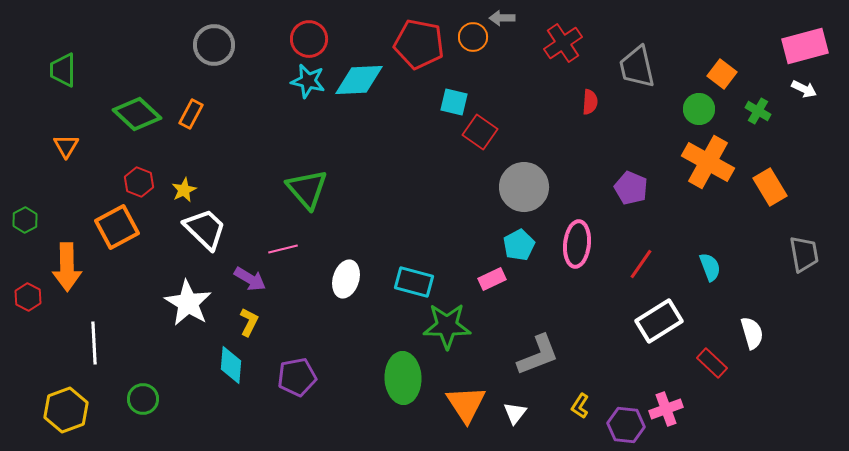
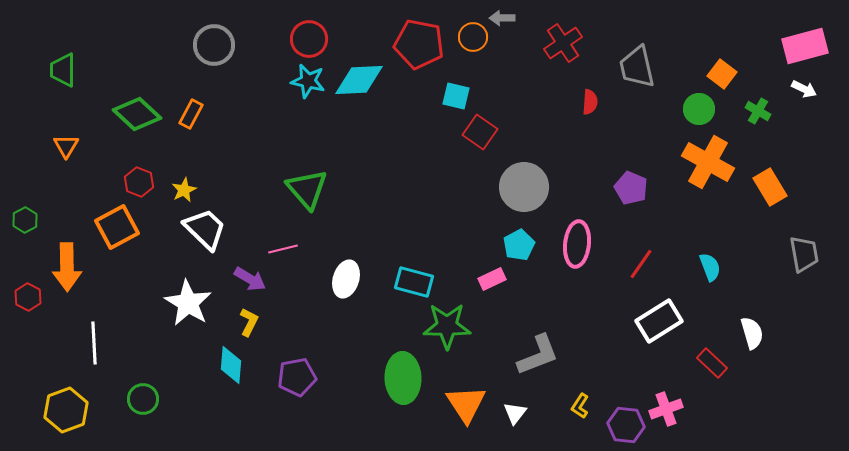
cyan square at (454, 102): moved 2 px right, 6 px up
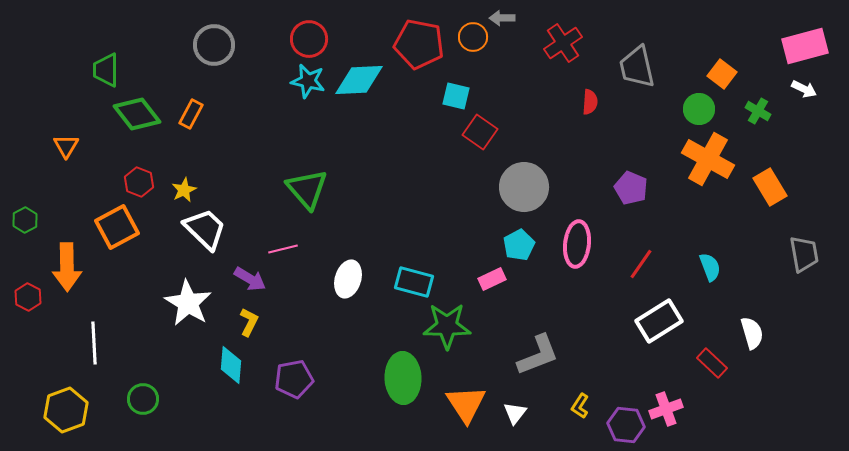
green trapezoid at (63, 70): moved 43 px right
green diamond at (137, 114): rotated 9 degrees clockwise
orange cross at (708, 162): moved 3 px up
white ellipse at (346, 279): moved 2 px right
purple pentagon at (297, 377): moved 3 px left, 2 px down
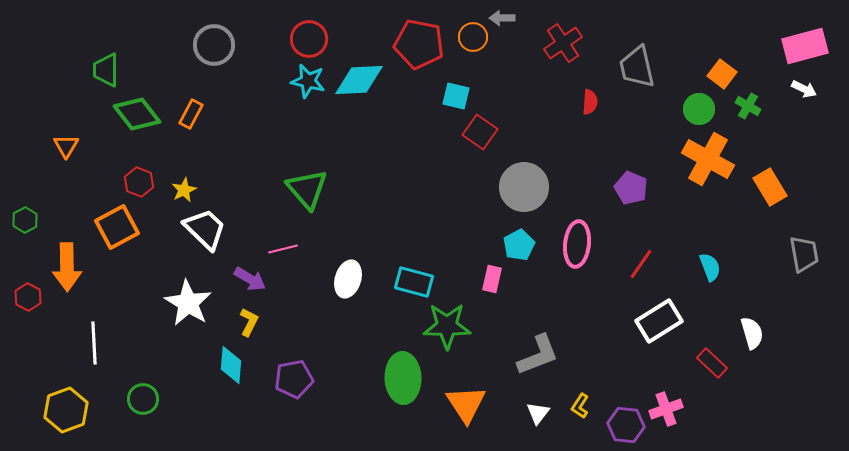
green cross at (758, 111): moved 10 px left, 5 px up
pink rectangle at (492, 279): rotated 52 degrees counterclockwise
white triangle at (515, 413): moved 23 px right
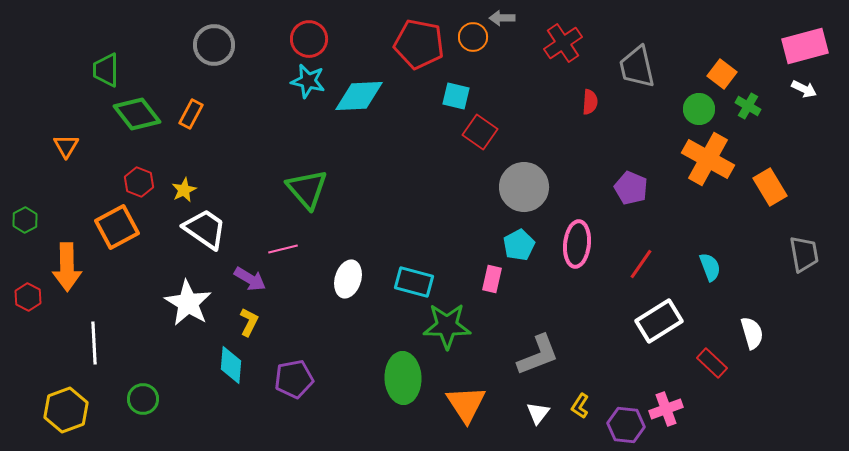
cyan diamond at (359, 80): moved 16 px down
white trapezoid at (205, 229): rotated 9 degrees counterclockwise
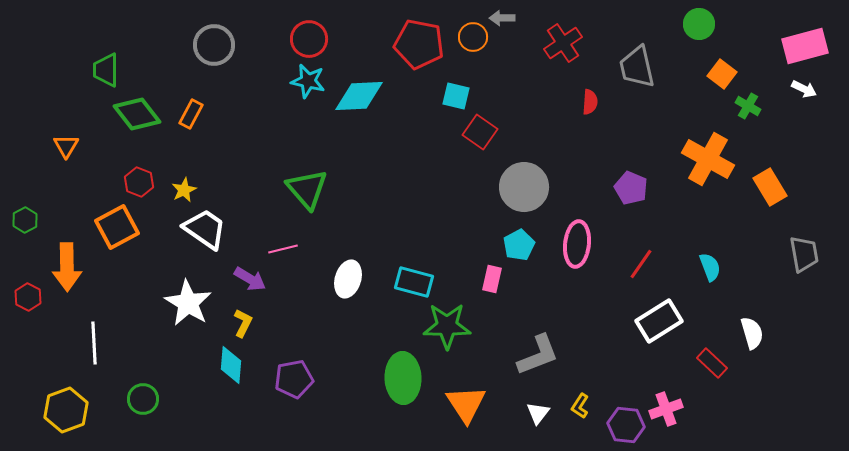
green circle at (699, 109): moved 85 px up
yellow L-shape at (249, 322): moved 6 px left, 1 px down
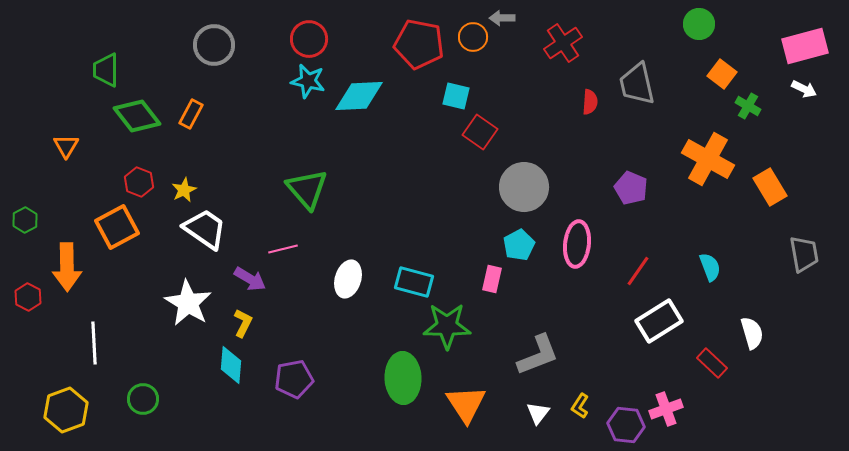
gray trapezoid at (637, 67): moved 17 px down
green diamond at (137, 114): moved 2 px down
red line at (641, 264): moved 3 px left, 7 px down
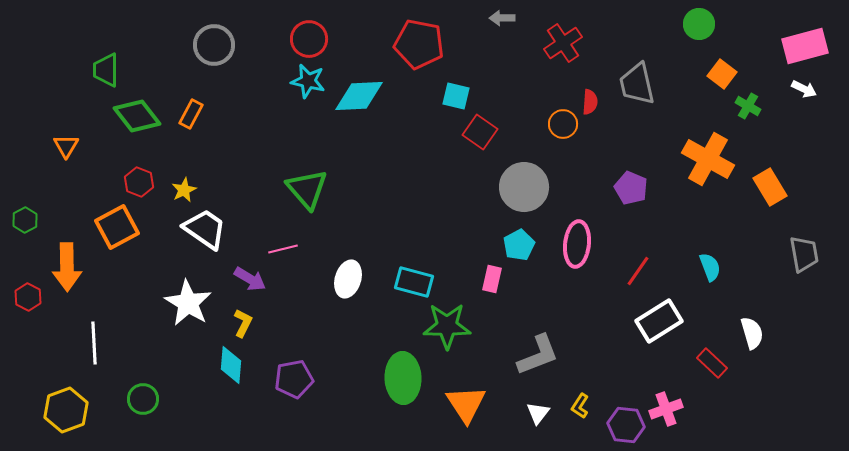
orange circle at (473, 37): moved 90 px right, 87 px down
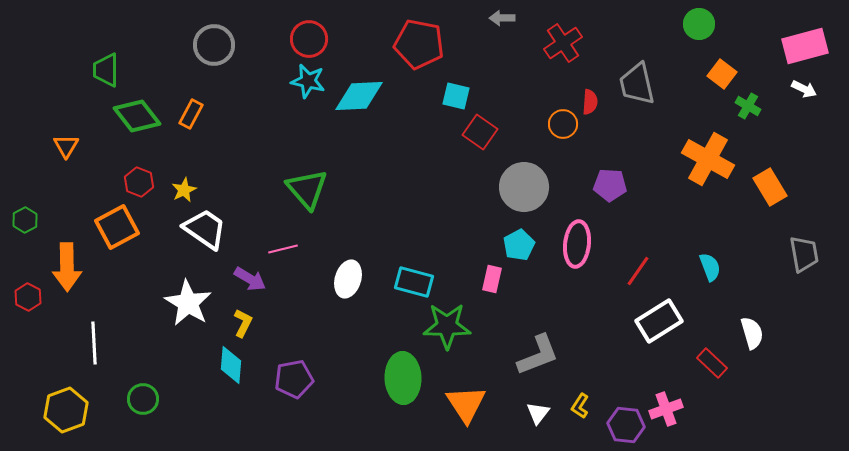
purple pentagon at (631, 188): moved 21 px left, 3 px up; rotated 20 degrees counterclockwise
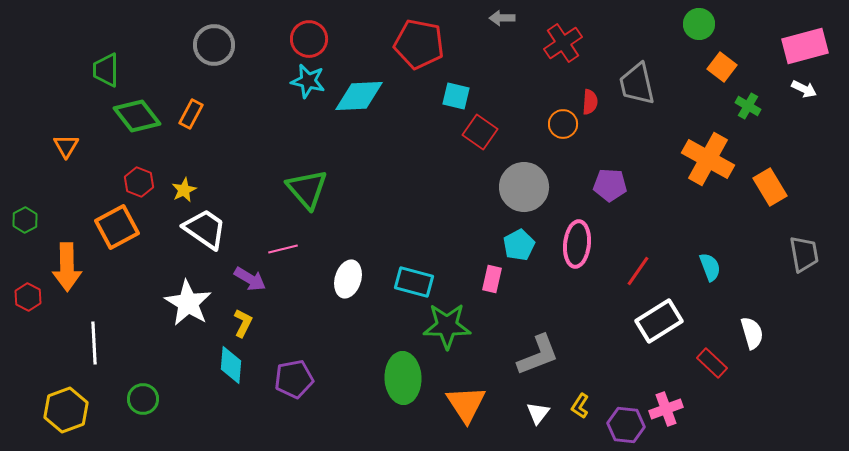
orange square at (722, 74): moved 7 px up
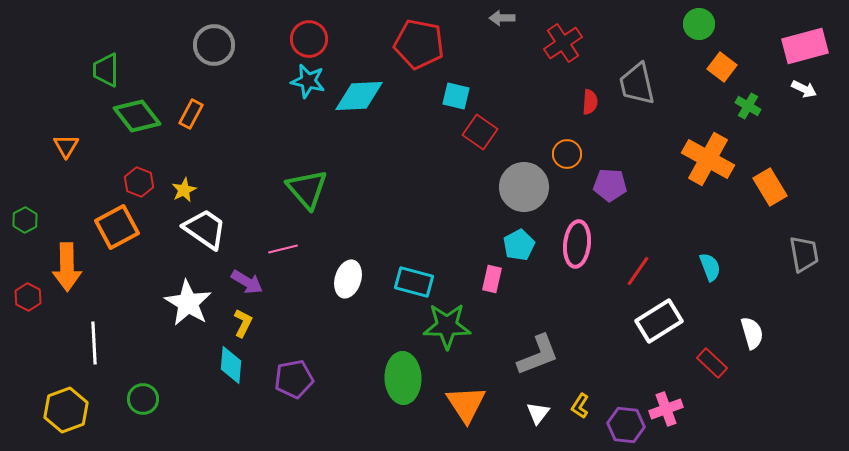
orange circle at (563, 124): moved 4 px right, 30 px down
purple arrow at (250, 279): moved 3 px left, 3 px down
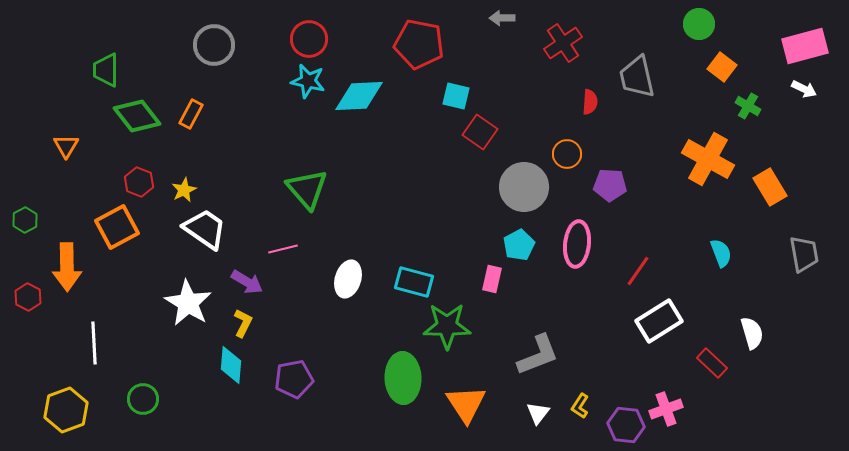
gray trapezoid at (637, 84): moved 7 px up
cyan semicircle at (710, 267): moved 11 px right, 14 px up
